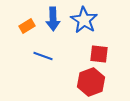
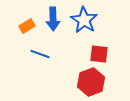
blue line: moved 3 px left, 2 px up
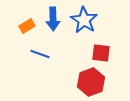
red square: moved 2 px right, 1 px up
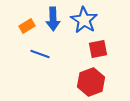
red square: moved 3 px left, 4 px up; rotated 18 degrees counterclockwise
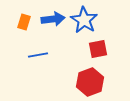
blue arrow: rotated 95 degrees counterclockwise
orange rectangle: moved 3 px left, 4 px up; rotated 42 degrees counterclockwise
blue line: moved 2 px left, 1 px down; rotated 30 degrees counterclockwise
red hexagon: moved 1 px left
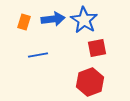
red square: moved 1 px left, 1 px up
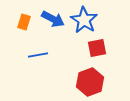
blue arrow: rotated 35 degrees clockwise
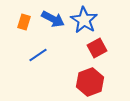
red square: rotated 18 degrees counterclockwise
blue line: rotated 24 degrees counterclockwise
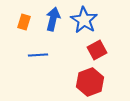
blue arrow: rotated 105 degrees counterclockwise
red square: moved 2 px down
blue line: rotated 30 degrees clockwise
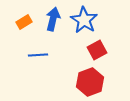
orange rectangle: rotated 42 degrees clockwise
